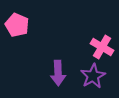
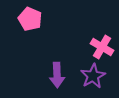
pink pentagon: moved 13 px right, 6 px up
purple arrow: moved 1 px left, 2 px down
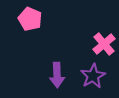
pink cross: moved 2 px right, 3 px up; rotated 20 degrees clockwise
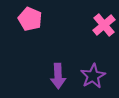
pink cross: moved 19 px up
purple arrow: moved 1 px right, 1 px down
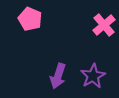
purple arrow: rotated 20 degrees clockwise
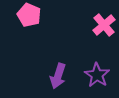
pink pentagon: moved 1 px left, 4 px up
purple star: moved 4 px right, 1 px up; rotated 10 degrees counterclockwise
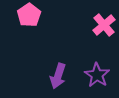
pink pentagon: rotated 15 degrees clockwise
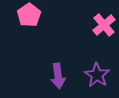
purple arrow: rotated 25 degrees counterclockwise
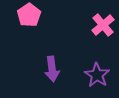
pink cross: moved 1 px left
purple arrow: moved 6 px left, 7 px up
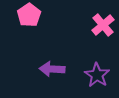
purple arrow: rotated 100 degrees clockwise
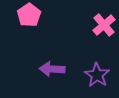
pink cross: moved 1 px right
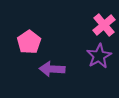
pink pentagon: moved 27 px down
purple star: moved 2 px right, 19 px up; rotated 10 degrees clockwise
